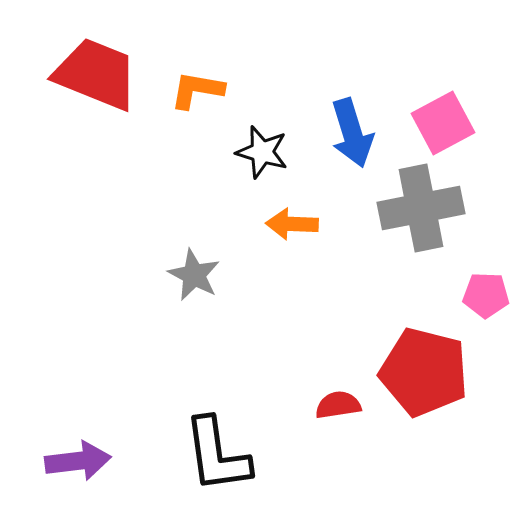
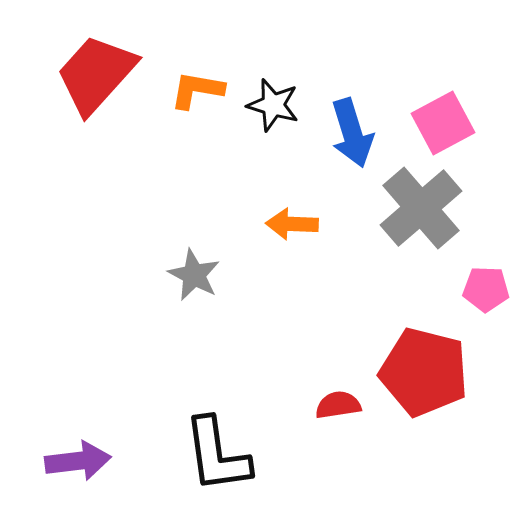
red trapezoid: rotated 70 degrees counterclockwise
black star: moved 11 px right, 47 px up
gray cross: rotated 30 degrees counterclockwise
pink pentagon: moved 6 px up
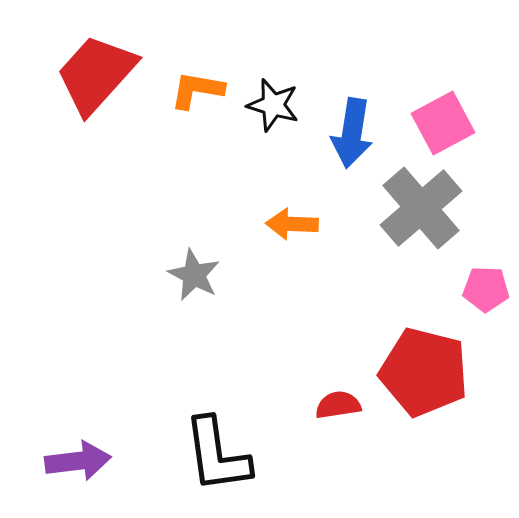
blue arrow: rotated 26 degrees clockwise
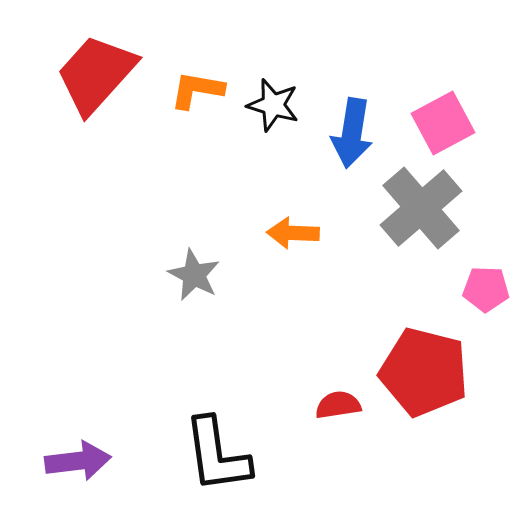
orange arrow: moved 1 px right, 9 px down
